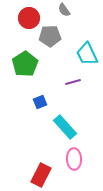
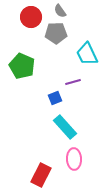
gray semicircle: moved 4 px left, 1 px down
red circle: moved 2 px right, 1 px up
gray pentagon: moved 6 px right, 3 px up
green pentagon: moved 3 px left, 2 px down; rotated 15 degrees counterclockwise
blue square: moved 15 px right, 4 px up
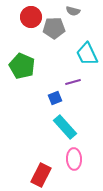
gray semicircle: moved 13 px right; rotated 40 degrees counterclockwise
gray pentagon: moved 2 px left, 5 px up
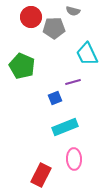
cyan rectangle: rotated 70 degrees counterclockwise
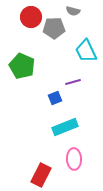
cyan trapezoid: moved 1 px left, 3 px up
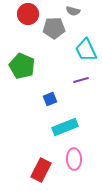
red circle: moved 3 px left, 3 px up
cyan trapezoid: moved 1 px up
purple line: moved 8 px right, 2 px up
blue square: moved 5 px left, 1 px down
red rectangle: moved 5 px up
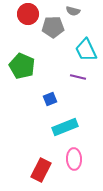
gray pentagon: moved 1 px left, 1 px up
purple line: moved 3 px left, 3 px up; rotated 28 degrees clockwise
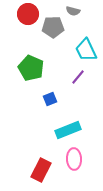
green pentagon: moved 9 px right, 2 px down
purple line: rotated 63 degrees counterclockwise
cyan rectangle: moved 3 px right, 3 px down
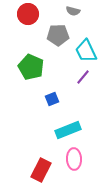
gray pentagon: moved 5 px right, 8 px down
cyan trapezoid: moved 1 px down
green pentagon: moved 1 px up
purple line: moved 5 px right
blue square: moved 2 px right
